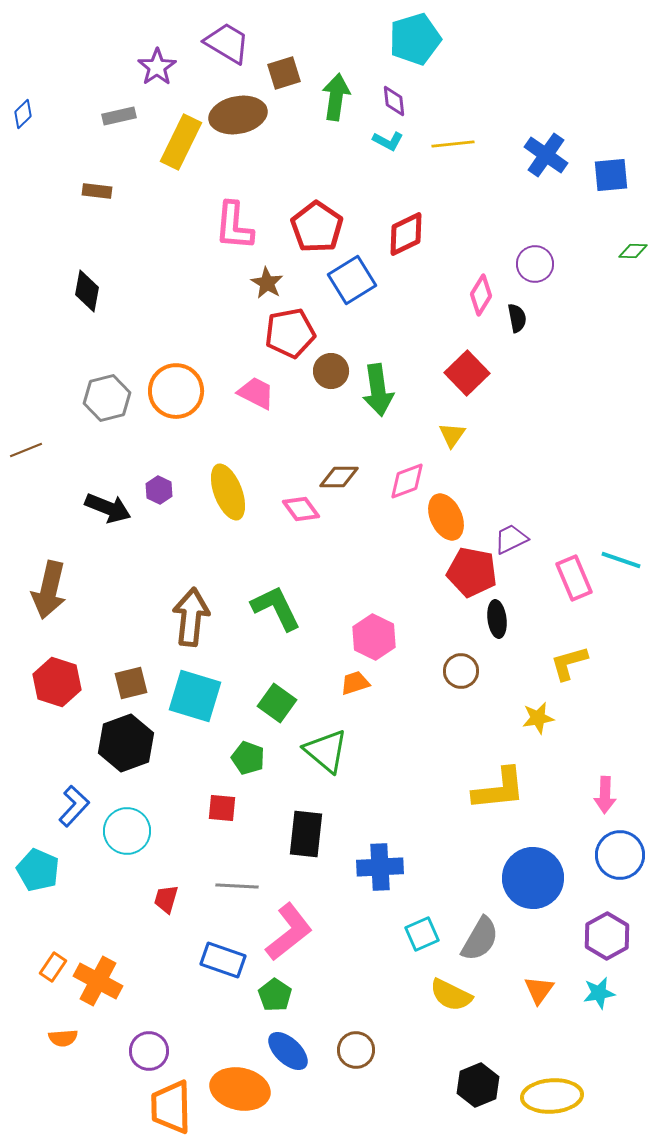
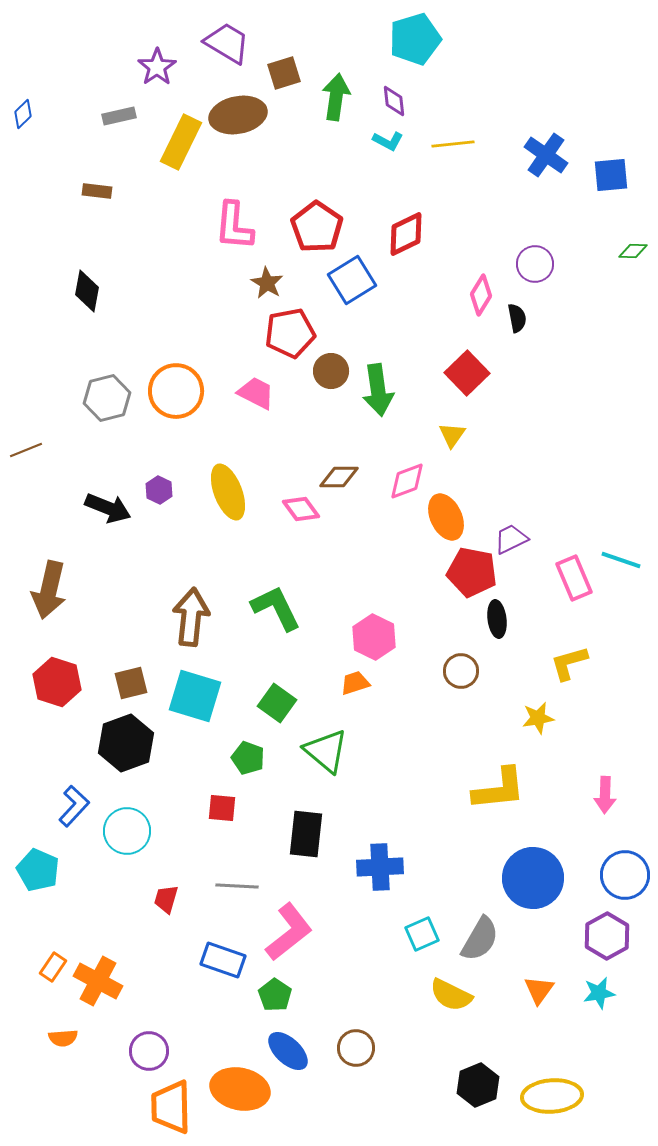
blue circle at (620, 855): moved 5 px right, 20 px down
brown circle at (356, 1050): moved 2 px up
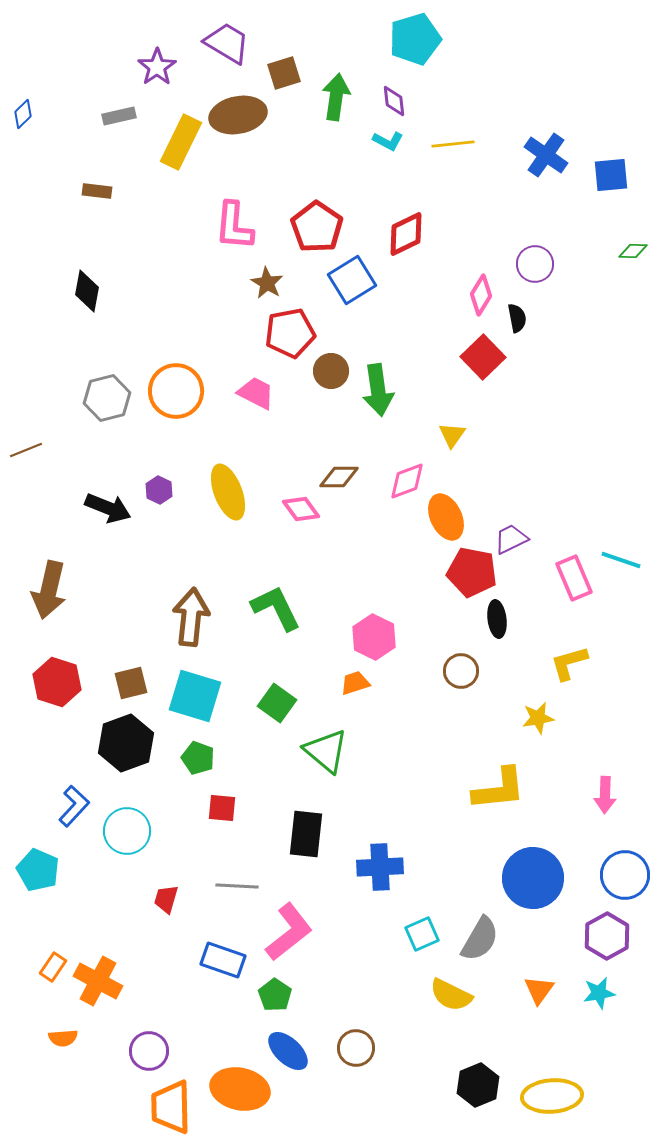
red square at (467, 373): moved 16 px right, 16 px up
green pentagon at (248, 758): moved 50 px left
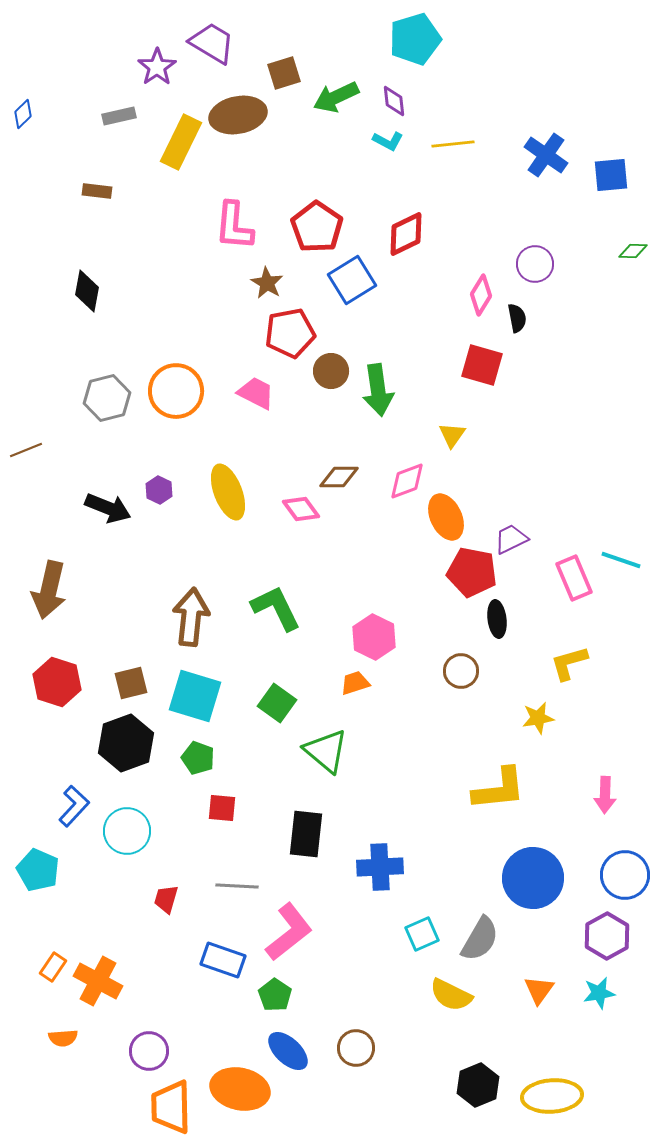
purple trapezoid at (227, 43): moved 15 px left
green arrow at (336, 97): rotated 123 degrees counterclockwise
red square at (483, 357): moved 1 px left, 8 px down; rotated 30 degrees counterclockwise
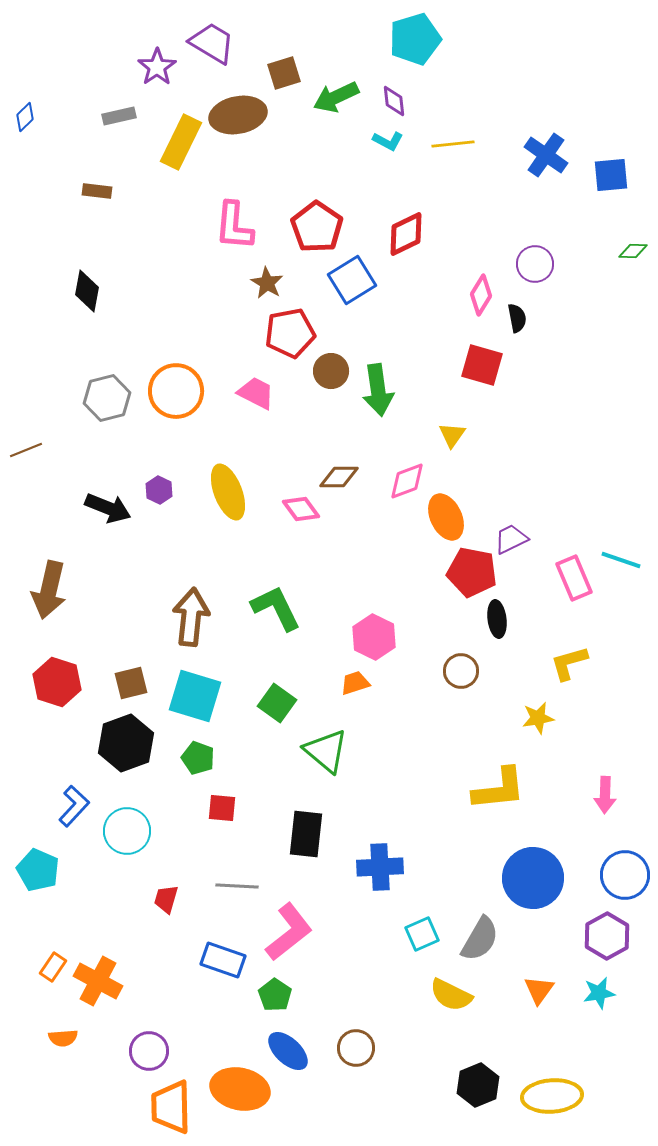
blue diamond at (23, 114): moved 2 px right, 3 px down
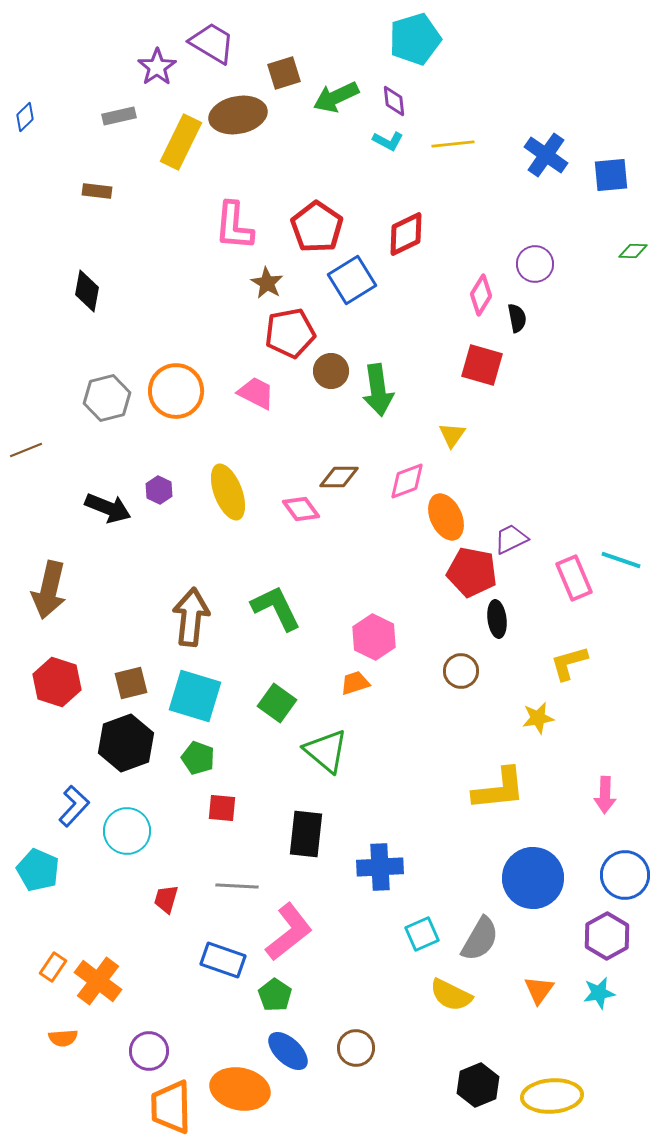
orange cross at (98, 981): rotated 9 degrees clockwise
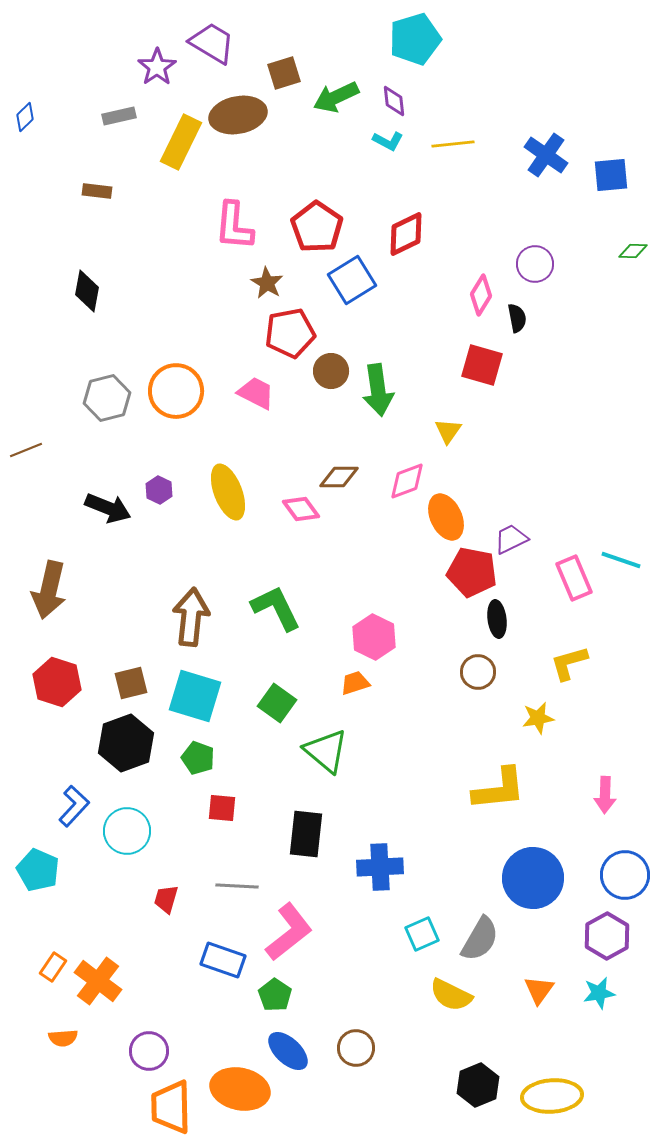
yellow triangle at (452, 435): moved 4 px left, 4 px up
brown circle at (461, 671): moved 17 px right, 1 px down
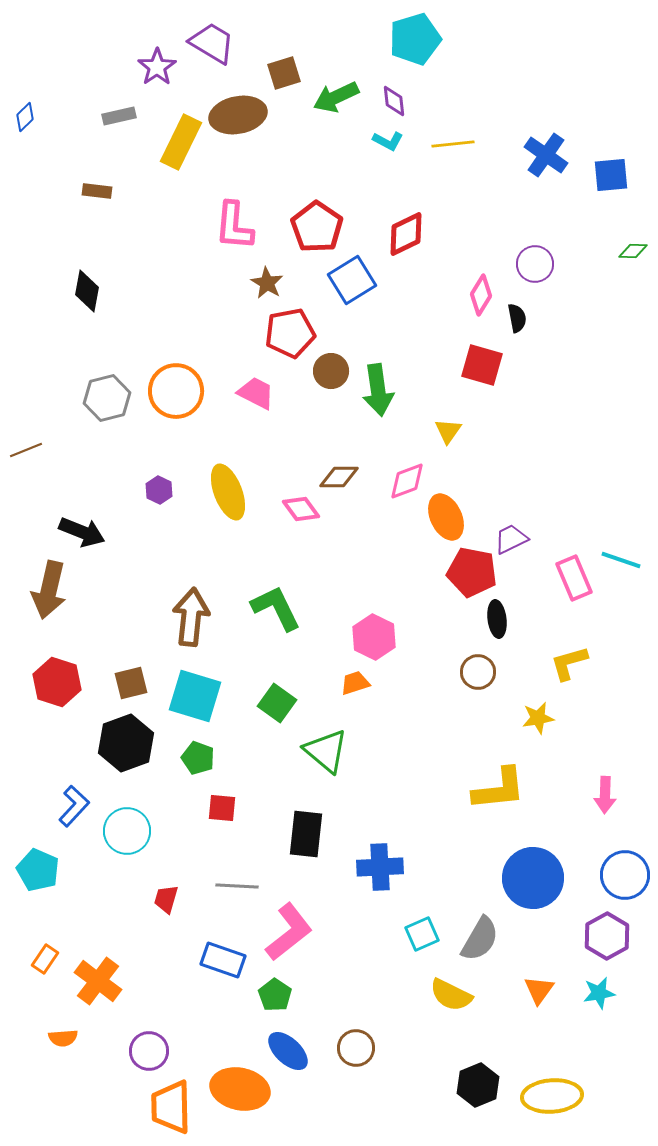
black arrow at (108, 508): moved 26 px left, 24 px down
orange rectangle at (53, 967): moved 8 px left, 8 px up
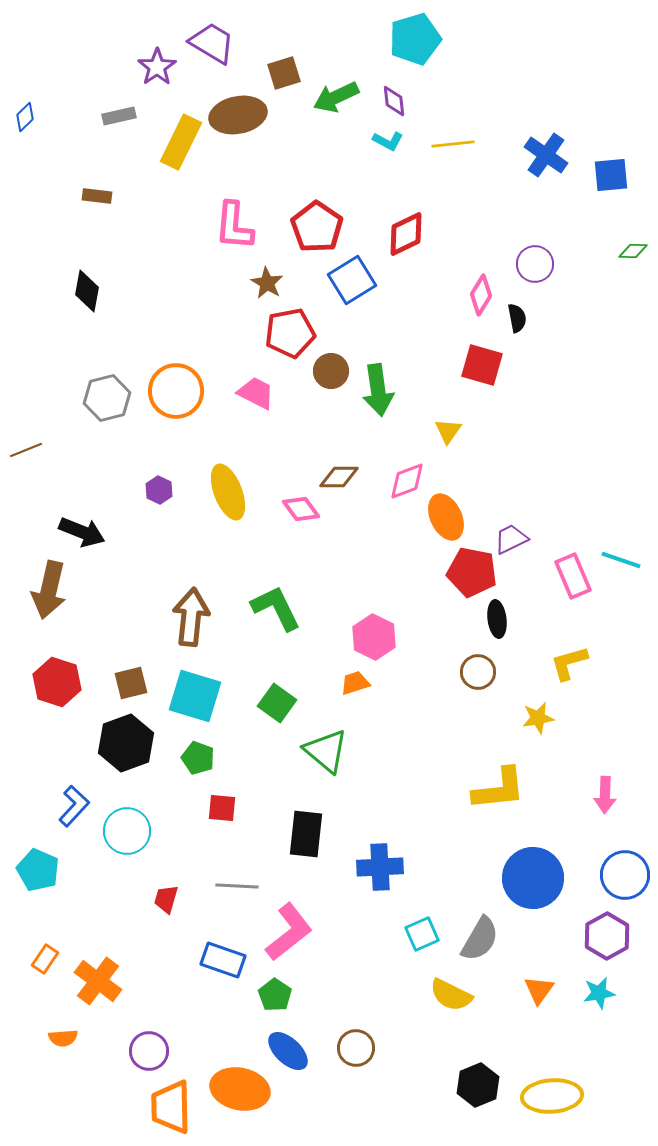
brown rectangle at (97, 191): moved 5 px down
pink rectangle at (574, 578): moved 1 px left, 2 px up
